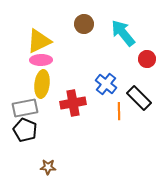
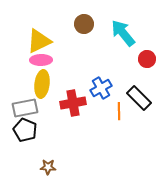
blue cross: moved 5 px left, 4 px down; rotated 20 degrees clockwise
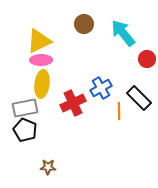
red cross: rotated 15 degrees counterclockwise
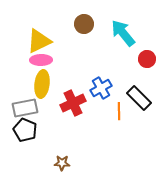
brown star: moved 14 px right, 4 px up
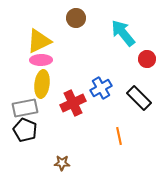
brown circle: moved 8 px left, 6 px up
orange line: moved 25 px down; rotated 12 degrees counterclockwise
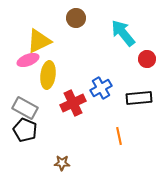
pink ellipse: moved 13 px left; rotated 20 degrees counterclockwise
yellow ellipse: moved 6 px right, 9 px up
black rectangle: rotated 50 degrees counterclockwise
gray rectangle: rotated 40 degrees clockwise
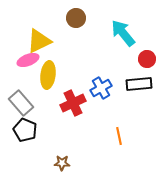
black rectangle: moved 14 px up
gray rectangle: moved 4 px left, 5 px up; rotated 20 degrees clockwise
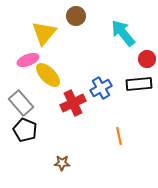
brown circle: moved 2 px up
yellow triangle: moved 5 px right, 8 px up; rotated 24 degrees counterclockwise
yellow ellipse: rotated 52 degrees counterclockwise
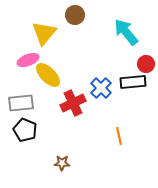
brown circle: moved 1 px left, 1 px up
cyan arrow: moved 3 px right, 1 px up
red circle: moved 1 px left, 5 px down
black rectangle: moved 6 px left, 2 px up
blue cross: rotated 15 degrees counterclockwise
gray rectangle: rotated 55 degrees counterclockwise
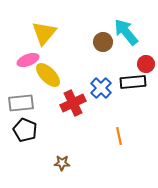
brown circle: moved 28 px right, 27 px down
